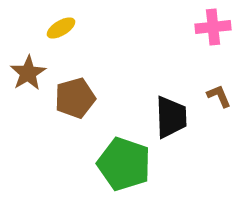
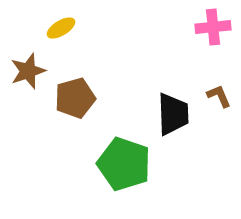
brown star: moved 2 px up; rotated 12 degrees clockwise
black trapezoid: moved 2 px right, 3 px up
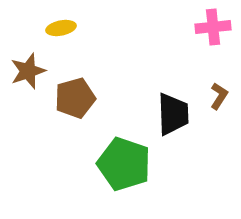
yellow ellipse: rotated 20 degrees clockwise
brown L-shape: rotated 56 degrees clockwise
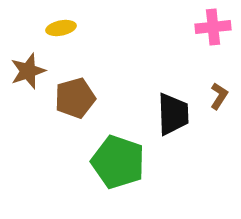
green pentagon: moved 6 px left, 2 px up
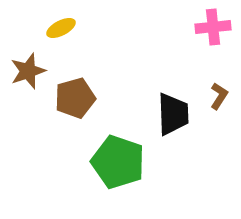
yellow ellipse: rotated 16 degrees counterclockwise
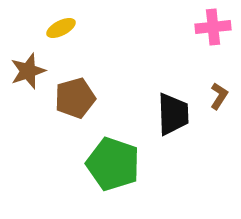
green pentagon: moved 5 px left, 2 px down
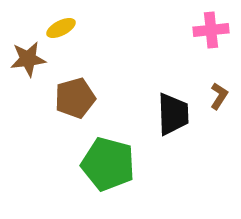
pink cross: moved 2 px left, 3 px down
brown star: moved 12 px up; rotated 12 degrees clockwise
green pentagon: moved 5 px left; rotated 4 degrees counterclockwise
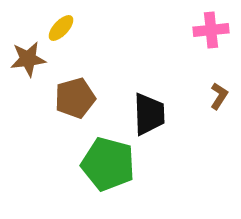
yellow ellipse: rotated 20 degrees counterclockwise
black trapezoid: moved 24 px left
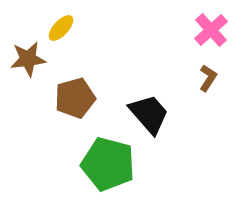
pink cross: rotated 36 degrees counterclockwise
brown L-shape: moved 11 px left, 18 px up
black trapezoid: rotated 39 degrees counterclockwise
